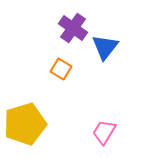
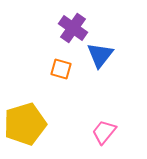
blue triangle: moved 5 px left, 8 px down
orange square: rotated 15 degrees counterclockwise
pink trapezoid: rotated 8 degrees clockwise
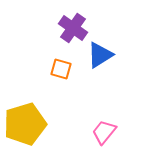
blue triangle: rotated 20 degrees clockwise
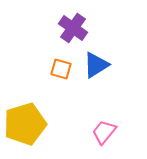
blue triangle: moved 4 px left, 10 px down
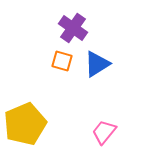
blue triangle: moved 1 px right, 1 px up
orange square: moved 1 px right, 8 px up
yellow pentagon: rotated 6 degrees counterclockwise
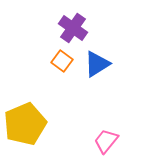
orange square: rotated 20 degrees clockwise
pink trapezoid: moved 2 px right, 9 px down
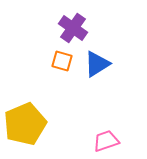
orange square: rotated 20 degrees counterclockwise
pink trapezoid: rotated 32 degrees clockwise
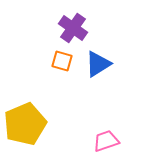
blue triangle: moved 1 px right
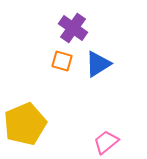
pink trapezoid: moved 1 px down; rotated 20 degrees counterclockwise
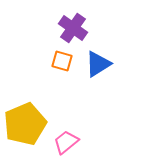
pink trapezoid: moved 40 px left
